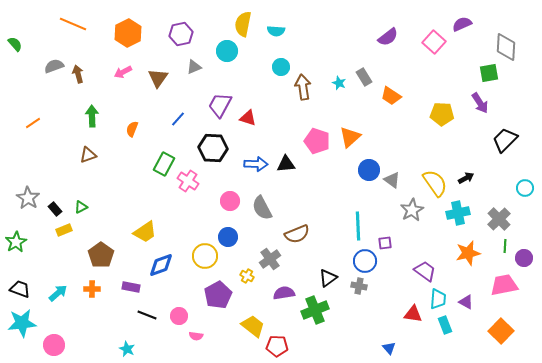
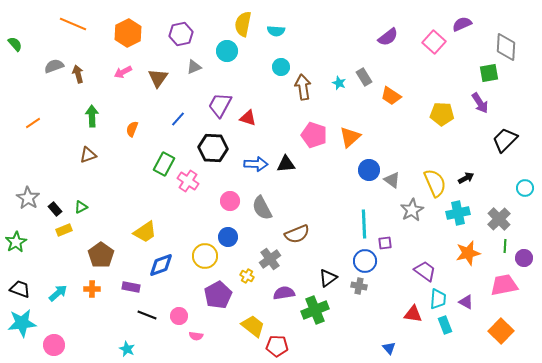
pink pentagon at (317, 141): moved 3 px left, 6 px up
yellow semicircle at (435, 183): rotated 12 degrees clockwise
cyan line at (358, 226): moved 6 px right, 2 px up
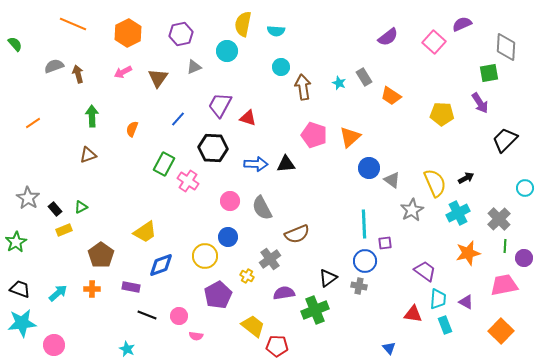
blue circle at (369, 170): moved 2 px up
cyan cross at (458, 213): rotated 15 degrees counterclockwise
